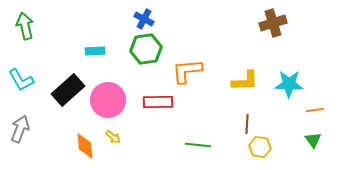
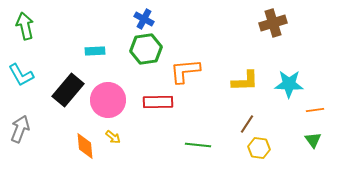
orange L-shape: moved 2 px left
cyan L-shape: moved 5 px up
black rectangle: rotated 8 degrees counterclockwise
brown line: rotated 30 degrees clockwise
yellow hexagon: moved 1 px left, 1 px down
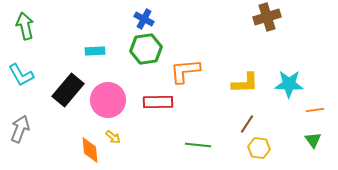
brown cross: moved 6 px left, 6 px up
yellow L-shape: moved 2 px down
orange diamond: moved 5 px right, 4 px down
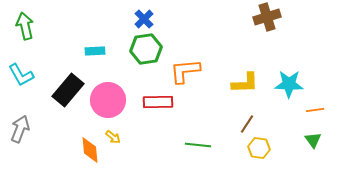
blue cross: rotated 18 degrees clockwise
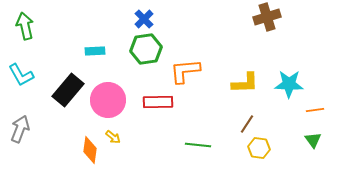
orange diamond: rotated 12 degrees clockwise
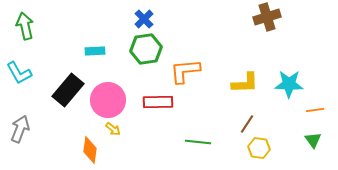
cyan L-shape: moved 2 px left, 2 px up
yellow arrow: moved 8 px up
green line: moved 3 px up
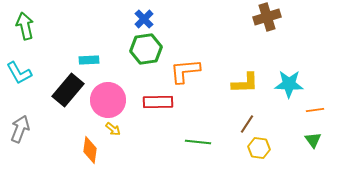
cyan rectangle: moved 6 px left, 9 px down
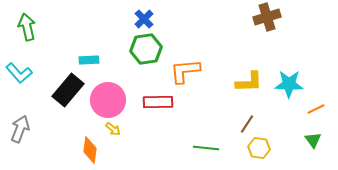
green arrow: moved 2 px right, 1 px down
cyan L-shape: rotated 12 degrees counterclockwise
yellow L-shape: moved 4 px right, 1 px up
orange line: moved 1 px right, 1 px up; rotated 18 degrees counterclockwise
green line: moved 8 px right, 6 px down
